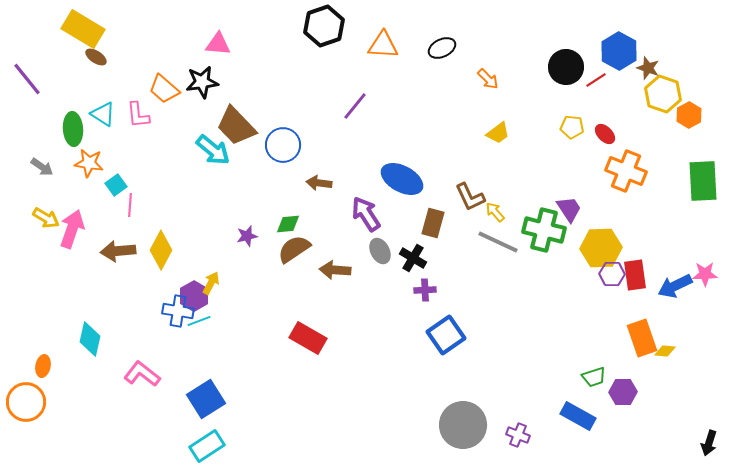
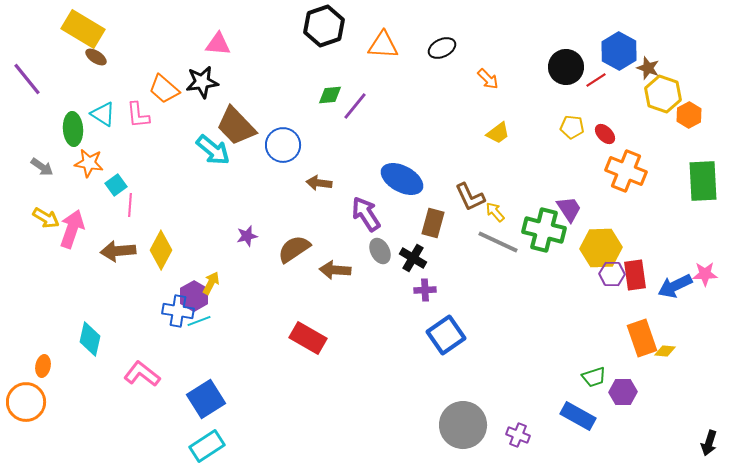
green diamond at (288, 224): moved 42 px right, 129 px up
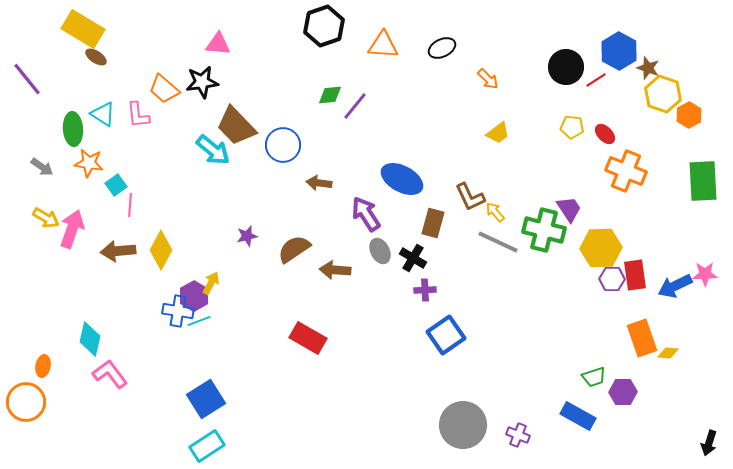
purple hexagon at (612, 274): moved 5 px down
yellow diamond at (665, 351): moved 3 px right, 2 px down
pink L-shape at (142, 374): moved 32 px left; rotated 15 degrees clockwise
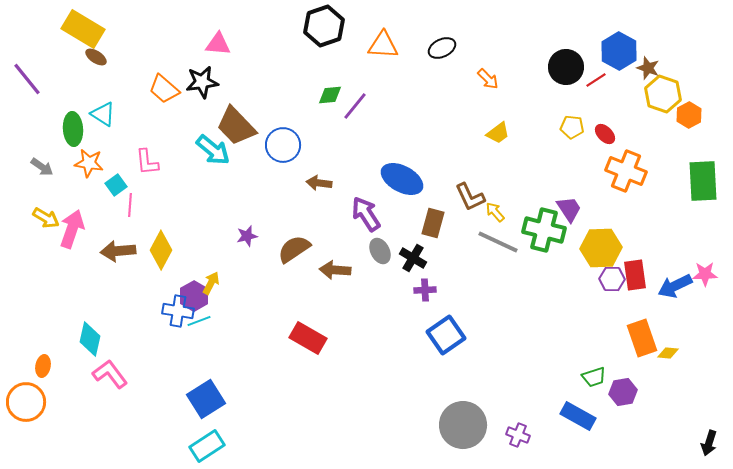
pink L-shape at (138, 115): moved 9 px right, 47 px down
purple hexagon at (623, 392): rotated 8 degrees counterclockwise
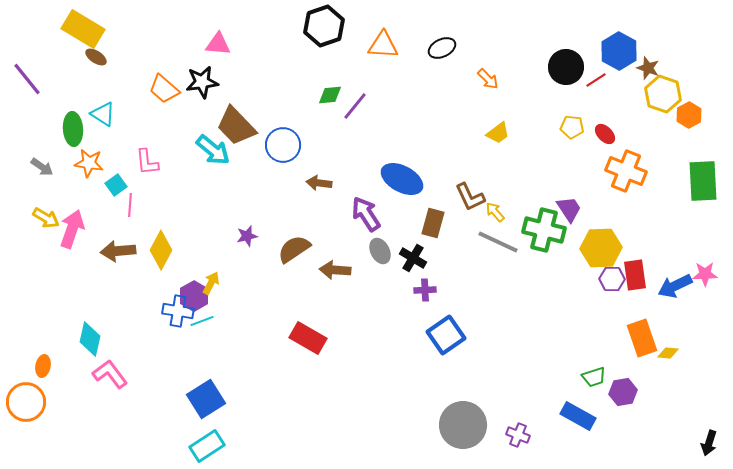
cyan line at (199, 321): moved 3 px right
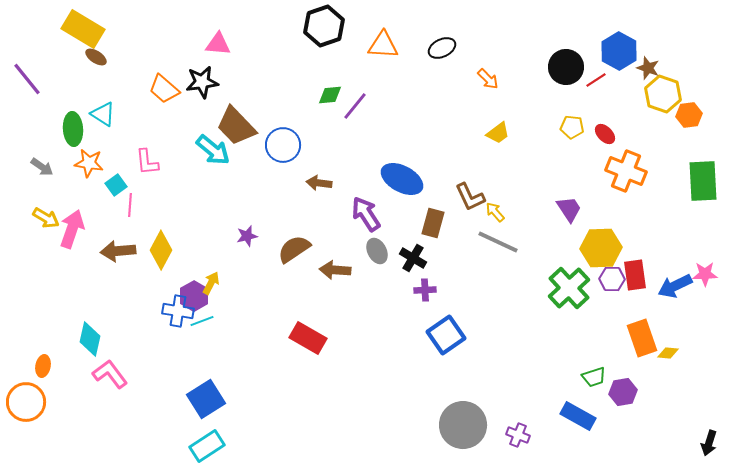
orange hexagon at (689, 115): rotated 20 degrees clockwise
green cross at (544, 230): moved 25 px right, 58 px down; rotated 33 degrees clockwise
gray ellipse at (380, 251): moved 3 px left
